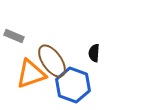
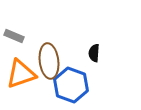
brown ellipse: moved 3 px left; rotated 28 degrees clockwise
orange triangle: moved 10 px left
blue hexagon: moved 2 px left
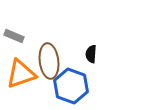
black semicircle: moved 3 px left, 1 px down
blue hexagon: moved 1 px down
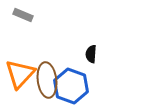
gray rectangle: moved 9 px right, 21 px up
brown ellipse: moved 2 px left, 19 px down
orange triangle: moved 1 px left; rotated 28 degrees counterclockwise
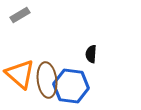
gray rectangle: moved 3 px left; rotated 54 degrees counterclockwise
orange triangle: rotated 32 degrees counterclockwise
blue hexagon: rotated 12 degrees counterclockwise
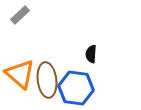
gray rectangle: rotated 12 degrees counterclockwise
blue hexagon: moved 5 px right, 2 px down
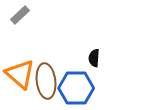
black semicircle: moved 3 px right, 4 px down
brown ellipse: moved 1 px left, 1 px down
blue hexagon: rotated 8 degrees counterclockwise
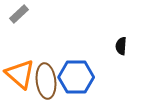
gray rectangle: moved 1 px left, 1 px up
black semicircle: moved 27 px right, 12 px up
blue hexagon: moved 11 px up
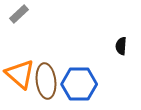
blue hexagon: moved 3 px right, 7 px down
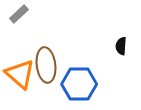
brown ellipse: moved 16 px up
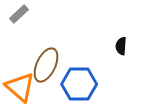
brown ellipse: rotated 32 degrees clockwise
orange triangle: moved 13 px down
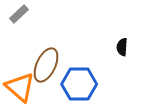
black semicircle: moved 1 px right, 1 px down
